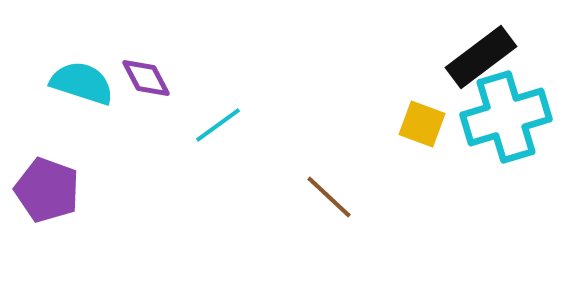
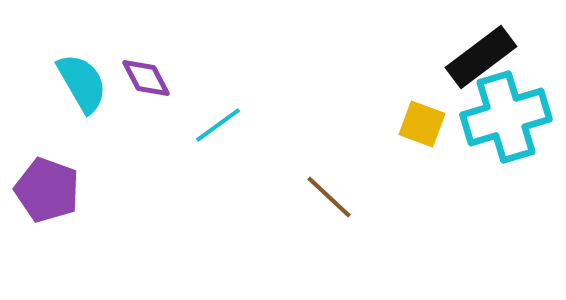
cyan semicircle: rotated 42 degrees clockwise
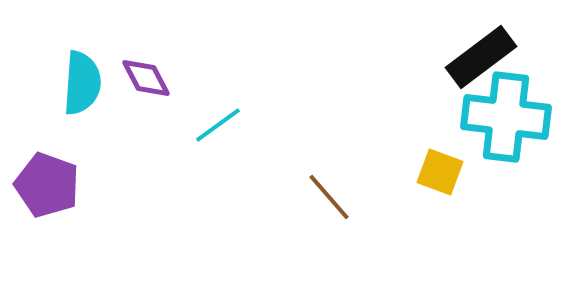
cyan semicircle: rotated 34 degrees clockwise
cyan cross: rotated 24 degrees clockwise
yellow square: moved 18 px right, 48 px down
purple pentagon: moved 5 px up
brown line: rotated 6 degrees clockwise
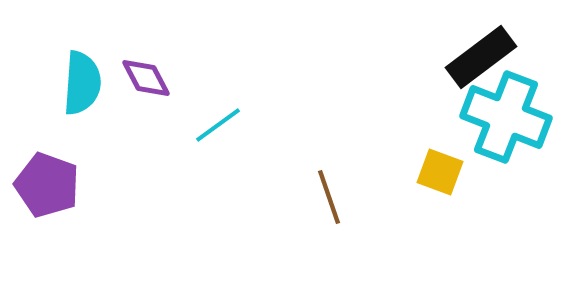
cyan cross: rotated 14 degrees clockwise
brown line: rotated 22 degrees clockwise
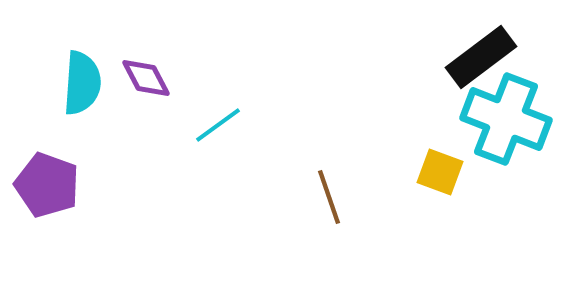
cyan cross: moved 2 px down
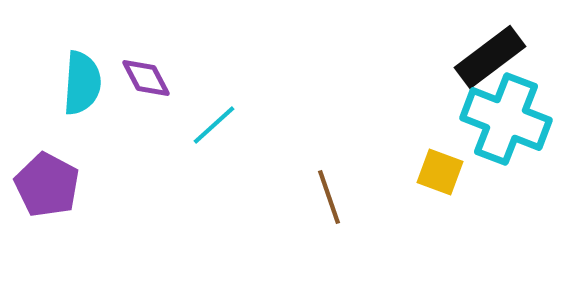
black rectangle: moved 9 px right
cyan line: moved 4 px left; rotated 6 degrees counterclockwise
purple pentagon: rotated 8 degrees clockwise
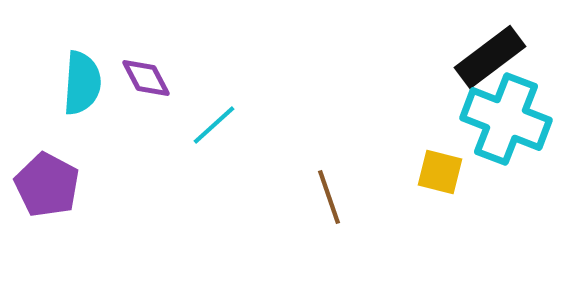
yellow square: rotated 6 degrees counterclockwise
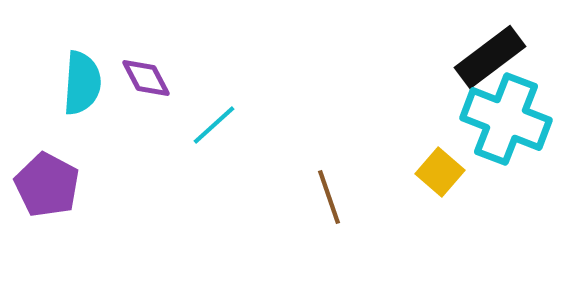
yellow square: rotated 27 degrees clockwise
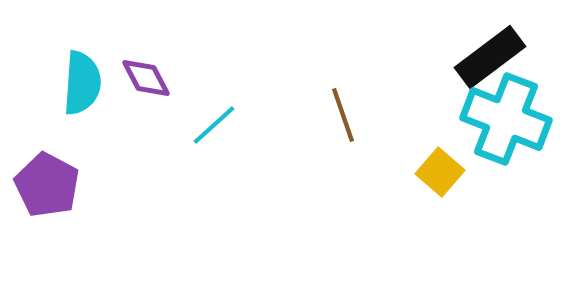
brown line: moved 14 px right, 82 px up
